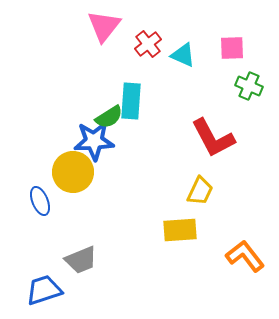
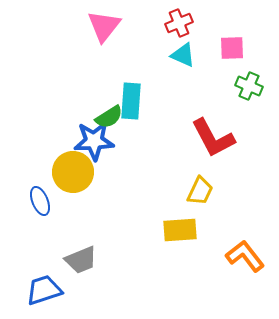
red cross: moved 31 px right, 21 px up; rotated 16 degrees clockwise
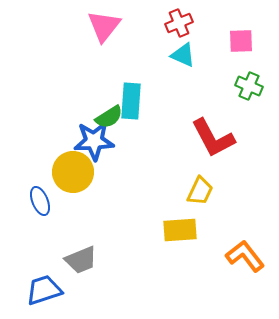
pink square: moved 9 px right, 7 px up
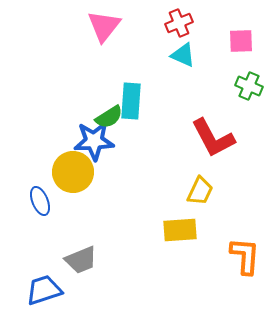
orange L-shape: rotated 42 degrees clockwise
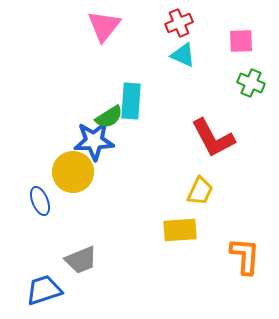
green cross: moved 2 px right, 3 px up
